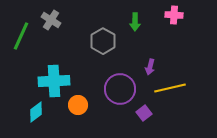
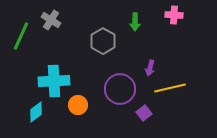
purple arrow: moved 1 px down
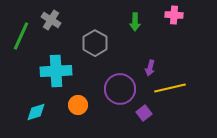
gray hexagon: moved 8 px left, 2 px down
cyan cross: moved 2 px right, 10 px up
cyan diamond: rotated 20 degrees clockwise
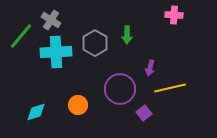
green arrow: moved 8 px left, 13 px down
green line: rotated 16 degrees clockwise
cyan cross: moved 19 px up
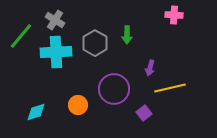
gray cross: moved 4 px right
purple circle: moved 6 px left
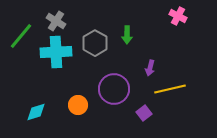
pink cross: moved 4 px right, 1 px down; rotated 24 degrees clockwise
gray cross: moved 1 px right, 1 px down
yellow line: moved 1 px down
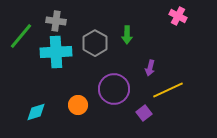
gray cross: rotated 24 degrees counterclockwise
yellow line: moved 2 px left, 1 px down; rotated 12 degrees counterclockwise
